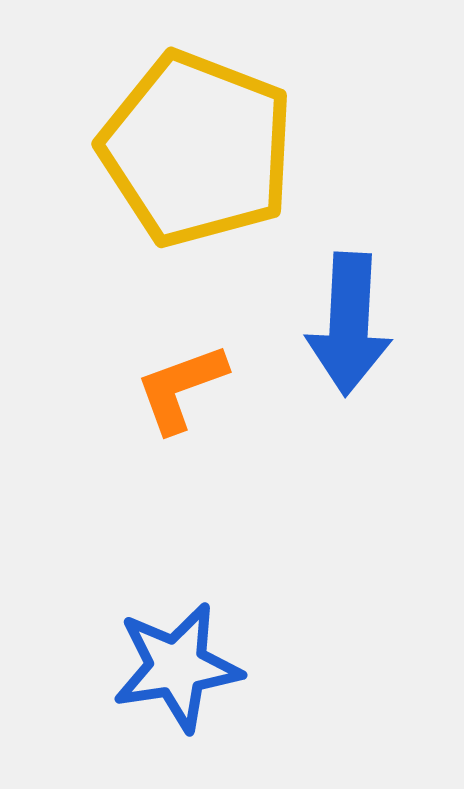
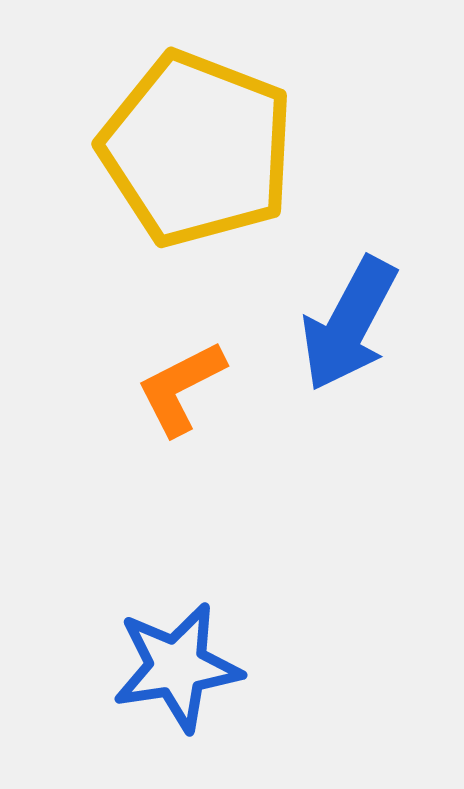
blue arrow: rotated 25 degrees clockwise
orange L-shape: rotated 7 degrees counterclockwise
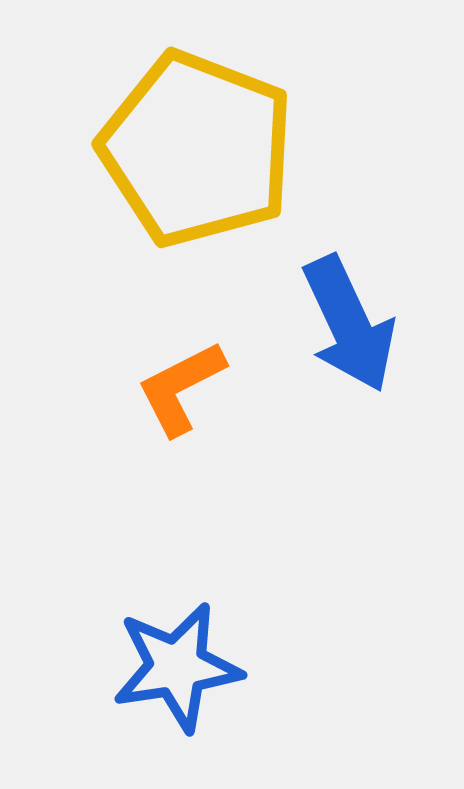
blue arrow: rotated 53 degrees counterclockwise
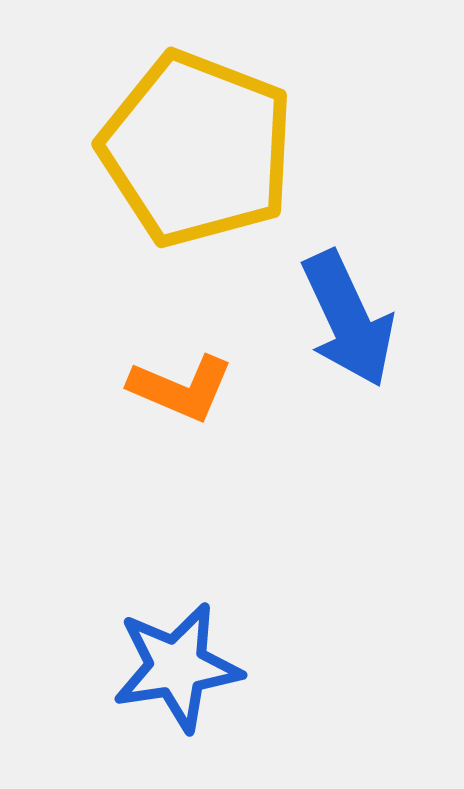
blue arrow: moved 1 px left, 5 px up
orange L-shape: rotated 130 degrees counterclockwise
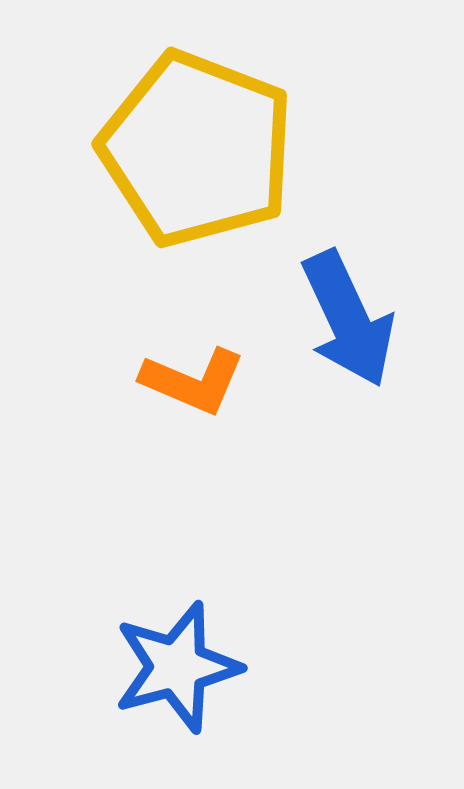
orange L-shape: moved 12 px right, 7 px up
blue star: rotated 6 degrees counterclockwise
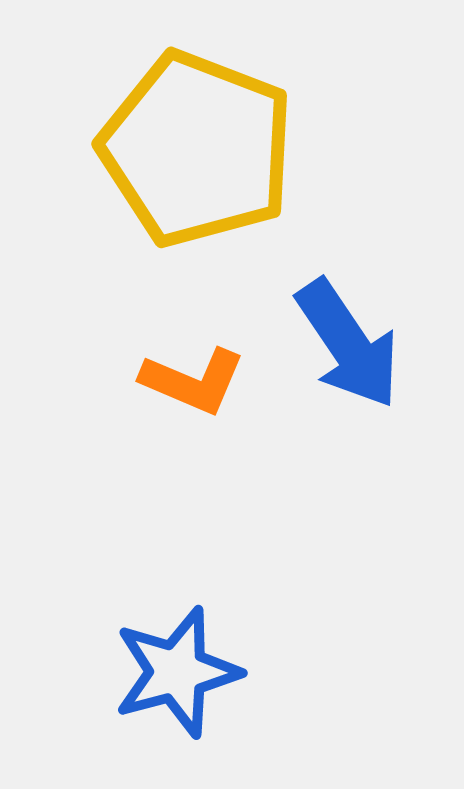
blue arrow: moved 25 px down; rotated 9 degrees counterclockwise
blue star: moved 5 px down
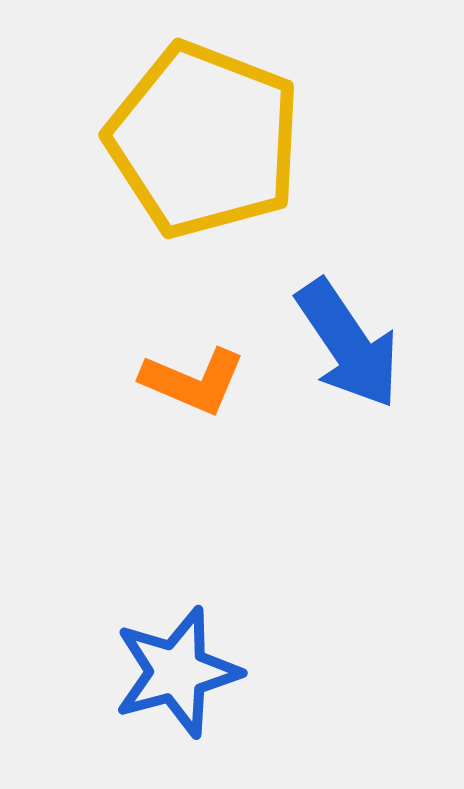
yellow pentagon: moved 7 px right, 9 px up
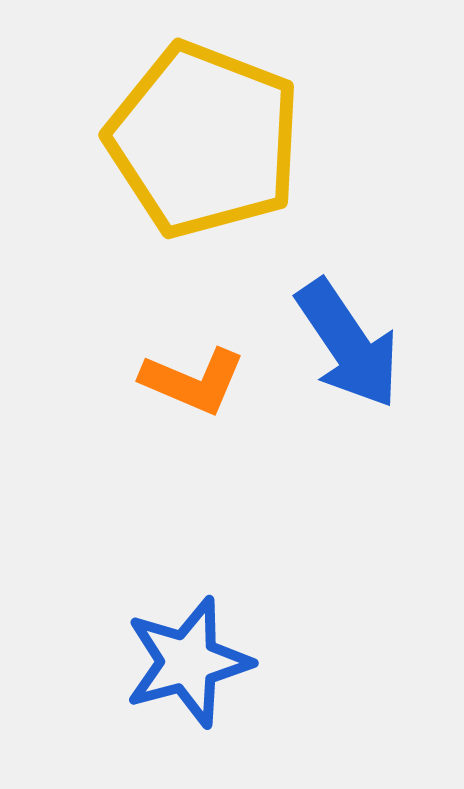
blue star: moved 11 px right, 10 px up
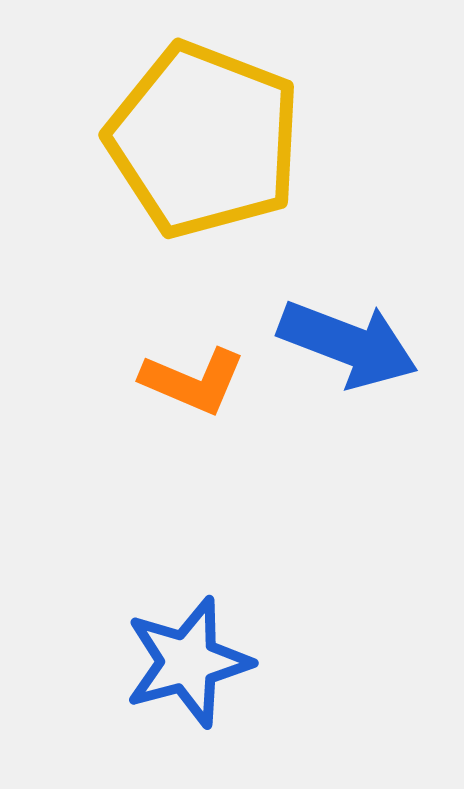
blue arrow: rotated 35 degrees counterclockwise
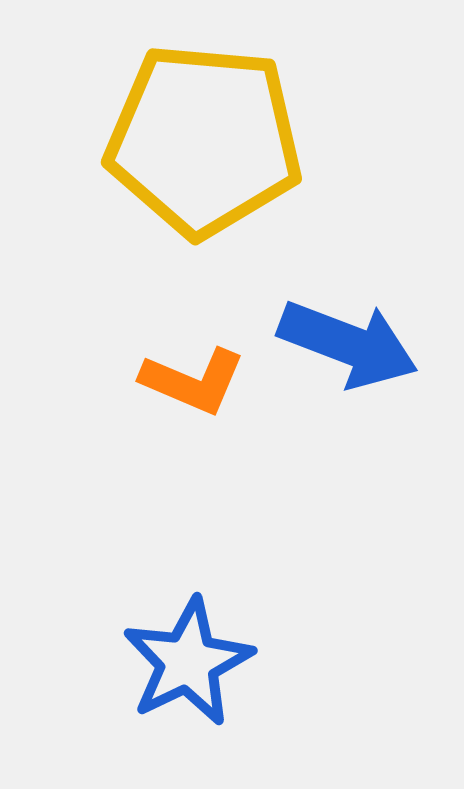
yellow pentagon: rotated 16 degrees counterclockwise
blue star: rotated 11 degrees counterclockwise
